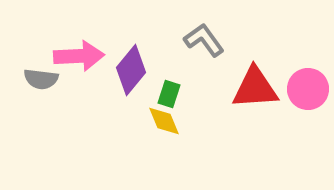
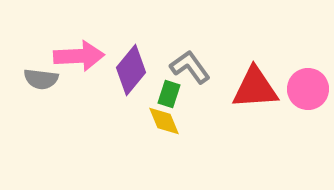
gray L-shape: moved 14 px left, 27 px down
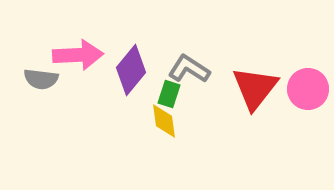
pink arrow: moved 1 px left, 1 px up
gray L-shape: moved 1 px left, 2 px down; rotated 21 degrees counterclockwise
red triangle: rotated 48 degrees counterclockwise
yellow diamond: rotated 15 degrees clockwise
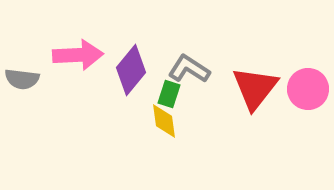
gray semicircle: moved 19 px left
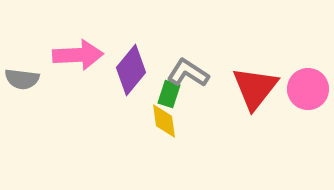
gray L-shape: moved 1 px left, 4 px down
